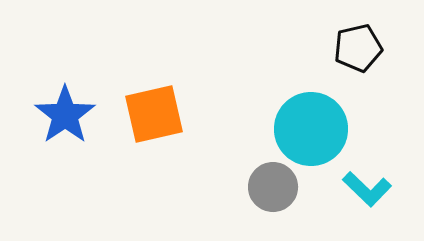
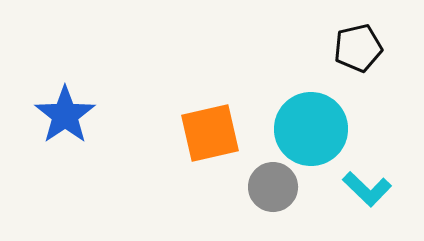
orange square: moved 56 px right, 19 px down
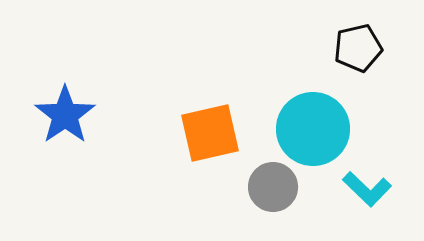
cyan circle: moved 2 px right
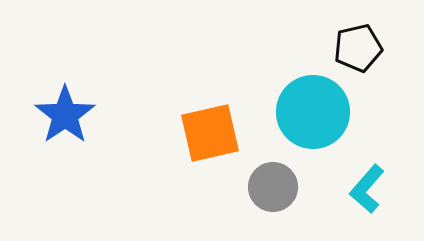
cyan circle: moved 17 px up
cyan L-shape: rotated 87 degrees clockwise
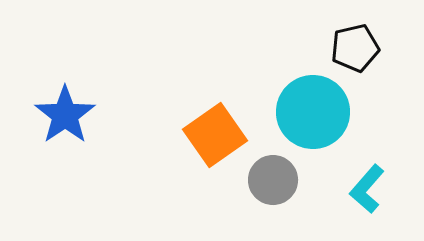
black pentagon: moved 3 px left
orange square: moved 5 px right, 2 px down; rotated 22 degrees counterclockwise
gray circle: moved 7 px up
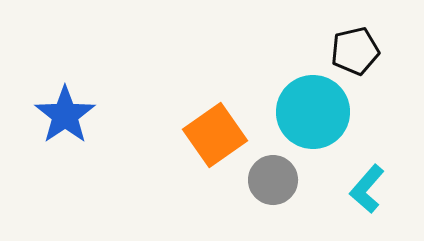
black pentagon: moved 3 px down
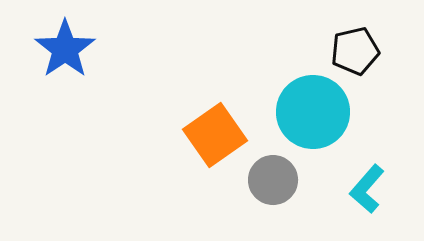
blue star: moved 66 px up
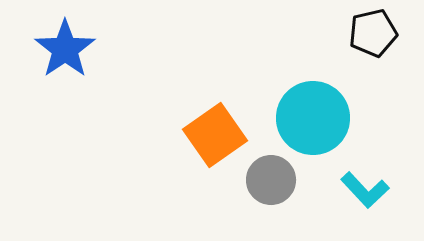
black pentagon: moved 18 px right, 18 px up
cyan circle: moved 6 px down
gray circle: moved 2 px left
cyan L-shape: moved 2 px left, 1 px down; rotated 84 degrees counterclockwise
